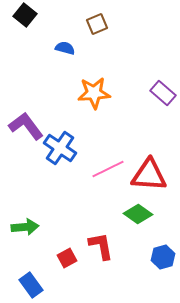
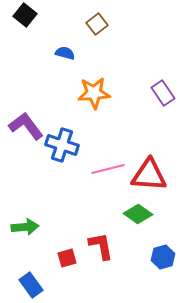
brown square: rotated 15 degrees counterclockwise
blue semicircle: moved 5 px down
purple rectangle: rotated 15 degrees clockwise
blue cross: moved 2 px right, 3 px up; rotated 16 degrees counterclockwise
pink line: rotated 12 degrees clockwise
red square: rotated 12 degrees clockwise
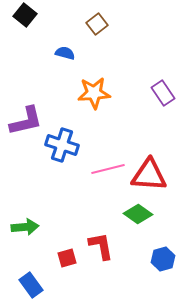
purple L-shape: moved 5 px up; rotated 114 degrees clockwise
blue hexagon: moved 2 px down
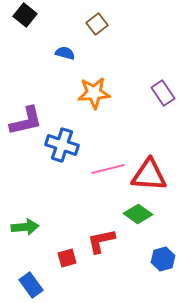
red L-shape: moved 5 px up; rotated 92 degrees counterclockwise
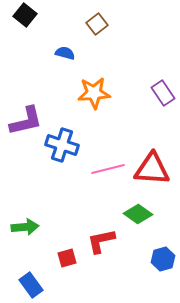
red triangle: moved 3 px right, 6 px up
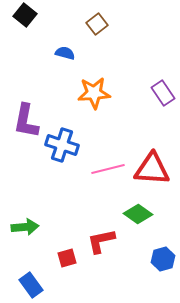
purple L-shape: rotated 114 degrees clockwise
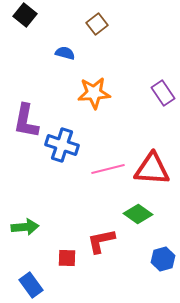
red square: rotated 18 degrees clockwise
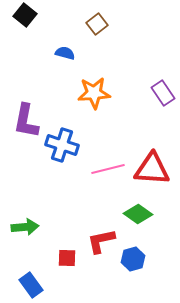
blue hexagon: moved 30 px left
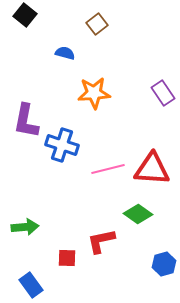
blue hexagon: moved 31 px right, 5 px down
